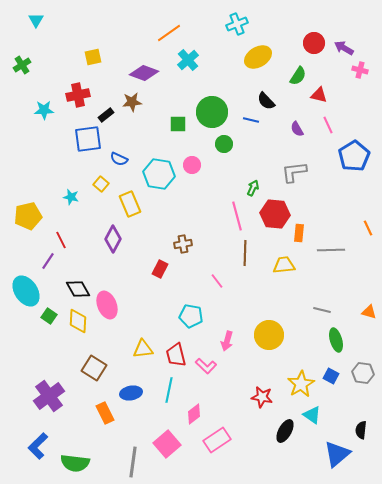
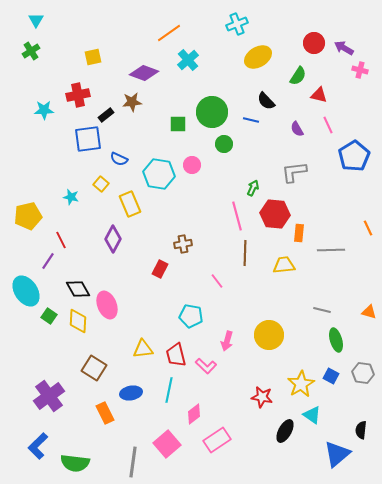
green cross at (22, 65): moved 9 px right, 14 px up
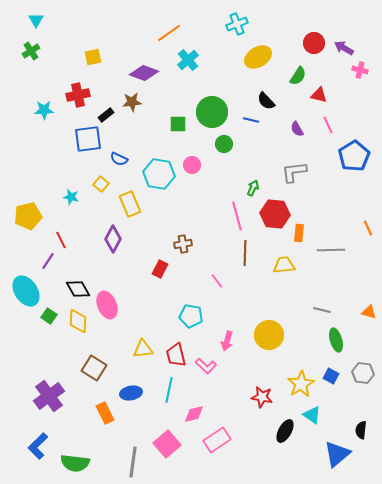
pink diamond at (194, 414): rotated 25 degrees clockwise
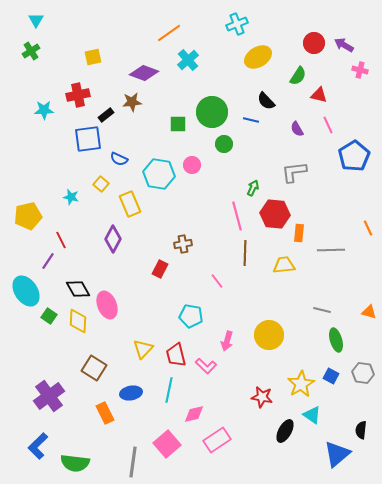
purple arrow at (344, 48): moved 3 px up
yellow triangle at (143, 349): rotated 40 degrees counterclockwise
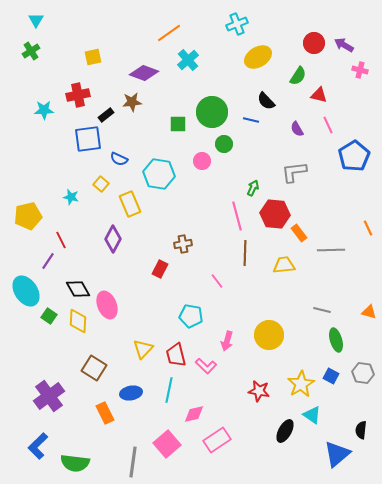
pink circle at (192, 165): moved 10 px right, 4 px up
orange rectangle at (299, 233): rotated 42 degrees counterclockwise
red star at (262, 397): moved 3 px left, 6 px up
